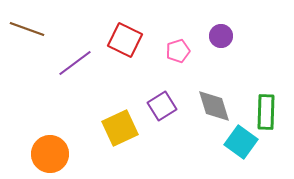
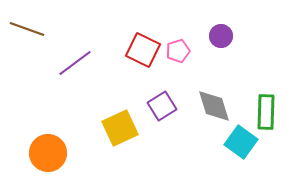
red square: moved 18 px right, 10 px down
orange circle: moved 2 px left, 1 px up
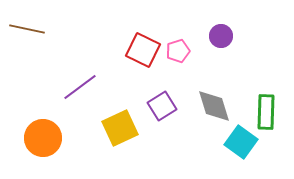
brown line: rotated 8 degrees counterclockwise
purple line: moved 5 px right, 24 px down
orange circle: moved 5 px left, 15 px up
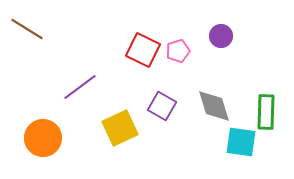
brown line: rotated 20 degrees clockwise
purple square: rotated 28 degrees counterclockwise
cyan square: rotated 28 degrees counterclockwise
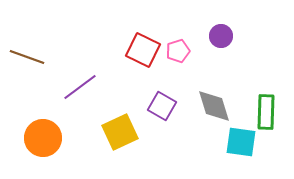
brown line: moved 28 px down; rotated 12 degrees counterclockwise
yellow square: moved 4 px down
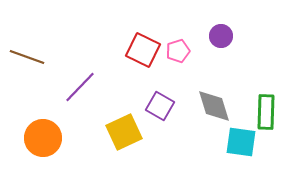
purple line: rotated 9 degrees counterclockwise
purple square: moved 2 px left
yellow square: moved 4 px right
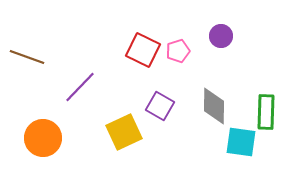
gray diamond: rotated 18 degrees clockwise
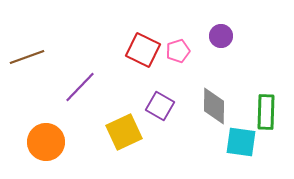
brown line: rotated 40 degrees counterclockwise
orange circle: moved 3 px right, 4 px down
